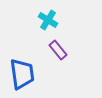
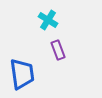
purple rectangle: rotated 18 degrees clockwise
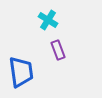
blue trapezoid: moved 1 px left, 2 px up
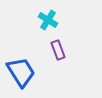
blue trapezoid: rotated 24 degrees counterclockwise
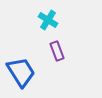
purple rectangle: moved 1 px left, 1 px down
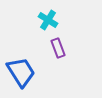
purple rectangle: moved 1 px right, 3 px up
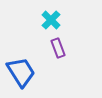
cyan cross: moved 3 px right; rotated 12 degrees clockwise
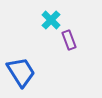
purple rectangle: moved 11 px right, 8 px up
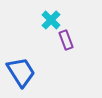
purple rectangle: moved 3 px left
